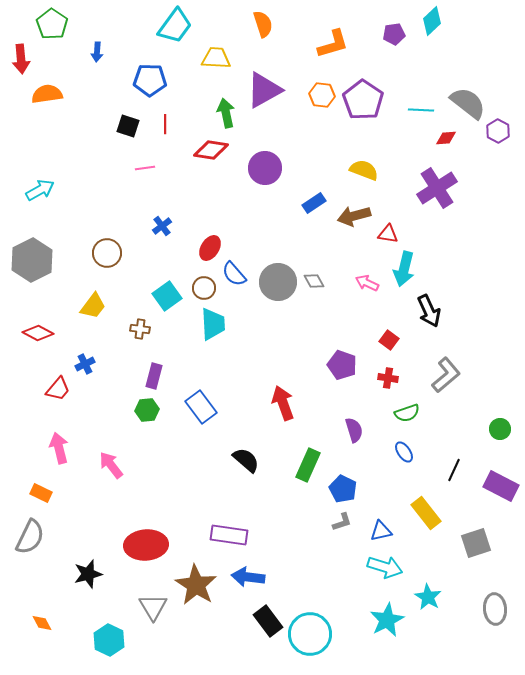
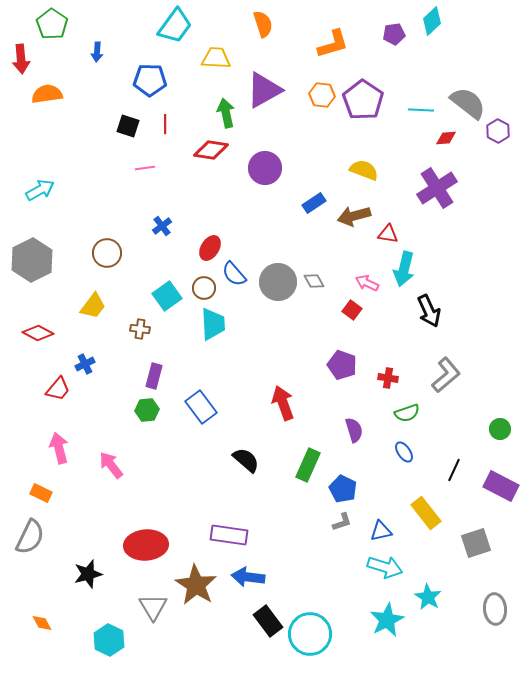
red square at (389, 340): moved 37 px left, 30 px up
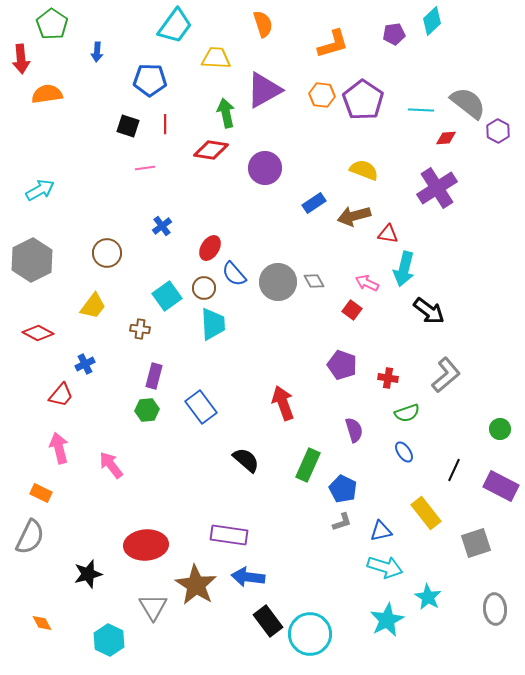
black arrow at (429, 311): rotated 28 degrees counterclockwise
red trapezoid at (58, 389): moved 3 px right, 6 px down
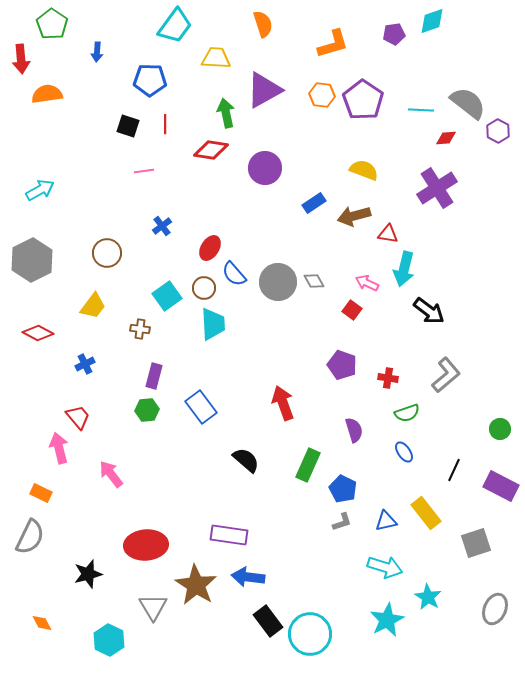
cyan diamond at (432, 21): rotated 24 degrees clockwise
pink line at (145, 168): moved 1 px left, 3 px down
red trapezoid at (61, 395): moved 17 px right, 22 px down; rotated 80 degrees counterclockwise
pink arrow at (111, 465): moved 9 px down
blue triangle at (381, 531): moved 5 px right, 10 px up
gray ellipse at (495, 609): rotated 28 degrees clockwise
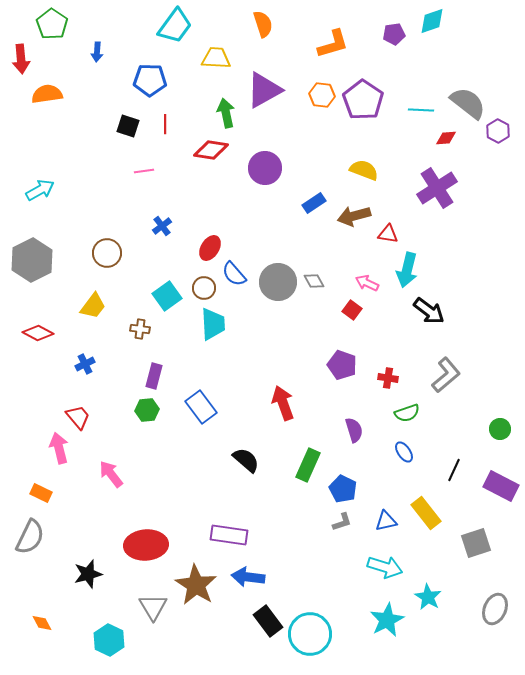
cyan arrow at (404, 269): moved 3 px right, 1 px down
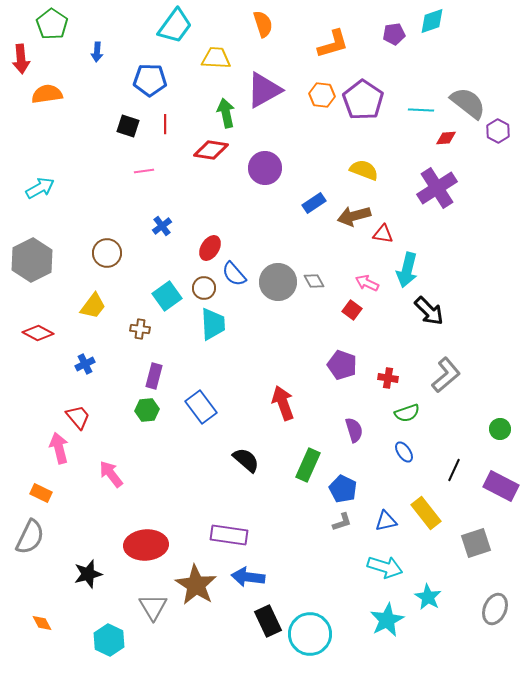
cyan arrow at (40, 190): moved 2 px up
red triangle at (388, 234): moved 5 px left
black arrow at (429, 311): rotated 8 degrees clockwise
black rectangle at (268, 621): rotated 12 degrees clockwise
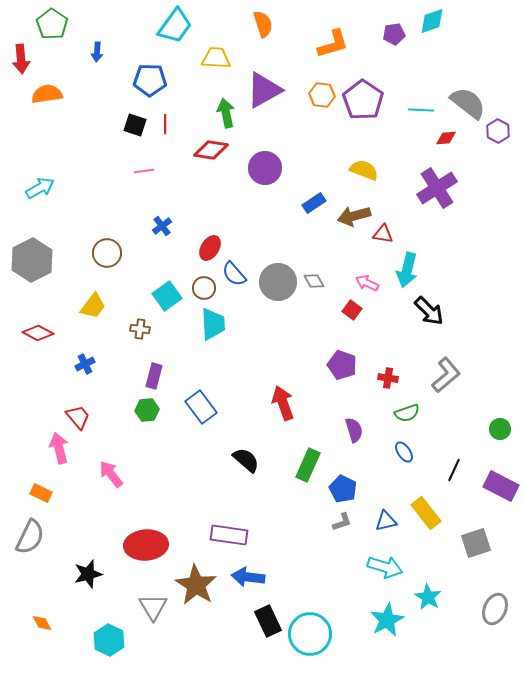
black square at (128, 126): moved 7 px right, 1 px up
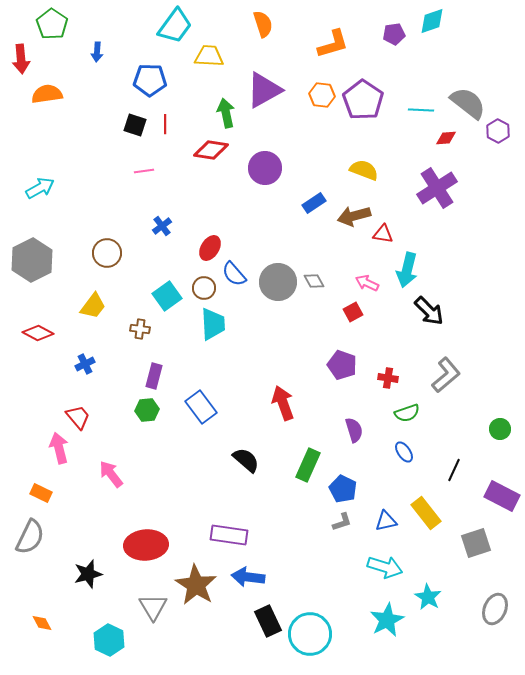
yellow trapezoid at (216, 58): moved 7 px left, 2 px up
red square at (352, 310): moved 1 px right, 2 px down; rotated 24 degrees clockwise
purple rectangle at (501, 486): moved 1 px right, 10 px down
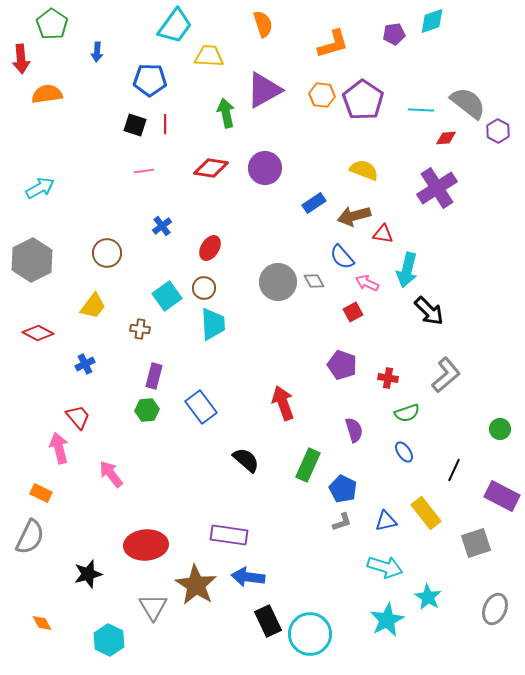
red diamond at (211, 150): moved 18 px down
blue semicircle at (234, 274): moved 108 px right, 17 px up
